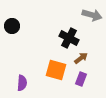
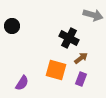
gray arrow: moved 1 px right
purple semicircle: rotated 28 degrees clockwise
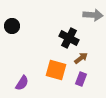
gray arrow: rotated 12 degrees counterclockwise
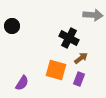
purple rectangle: moved 2 px left
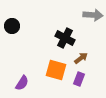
black cross: moved 4 px left
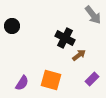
gray arrow: rotated 48 degrees clockwise
brown arrow: moved 2 px left, 3 px up
orange square: moved 5 px left, 10 px down
purple rectangle: moved 13 px right; rotated 24 degrees clockwise
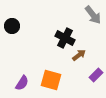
purple rectangle: moved 4 px right, 4 px up
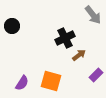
black cross: rotated 36 degrees clockwise
orange square: moved 1 px down
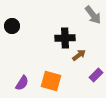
black cross: rotated 24 degrees clockwise
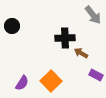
brown arrow: moved 2 px right, 2 px up; rotated 112 degrees counterclockwise
purple rectangle: rotated 72 degrees clockwise
orange square: rotated 30 degrees clockwise
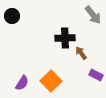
black circle: moved 10 px up
brown arrow: rotated 24 degrees clockwise
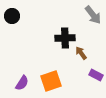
orange square: rotated 25 degrees clockwise
